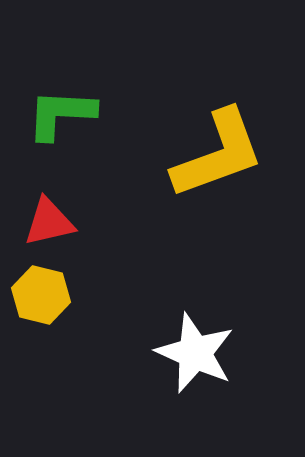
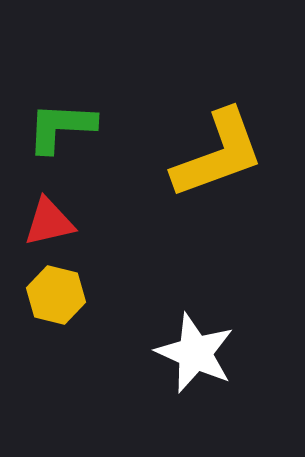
green L-shape: moved 13 px down
yellow hexagon: moved 15 px right
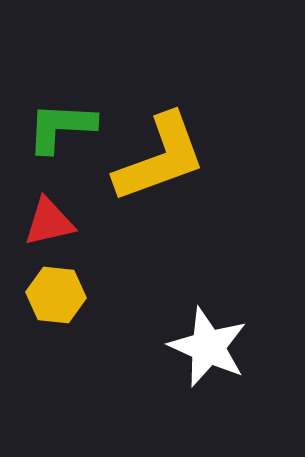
yellow L-shape: moved 58 px left, 4 px down
yellow hexagon: rotated 8 degrees counterclockwise
white star: moved 13 px right, 6 px up
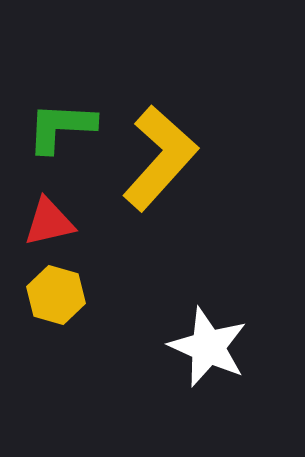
yellow L-shape: rotated 28 degrees counterclockwise
yellow hexagon: rotated 10 degrees clockwise
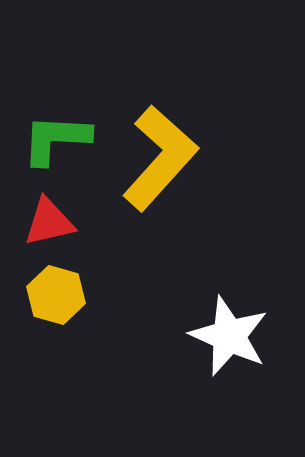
green L-shape: moved 5 px left, 12 px down
white star: moved 21 px right, 11 px up
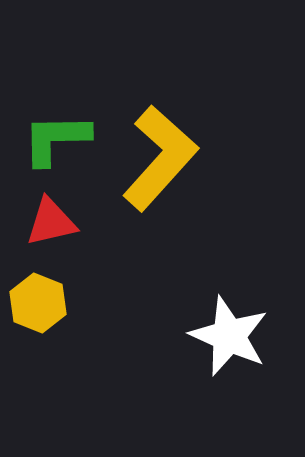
green L-shape: rotated 4 degrees counterclockwise
red triangle: moved 2 px right
yellow hexagon: moved 18 px left, 8 px down; rotated 6 degrees clockwise
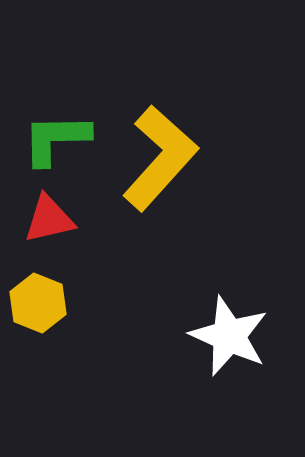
red triangle: moved 2 px left, 3 px up
